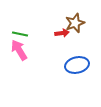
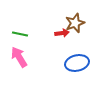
pink arrow: moved 7 px down
blue ellipse: moved 2 px up
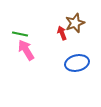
red arrow: rotated 104 degrees counterclockwise
pink arrow: moved 7 px right, 7 px up
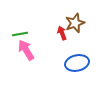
green line: rotated 21 degrees counterclockwise
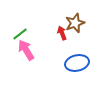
green line: rotated 28 degrees counterclockwise
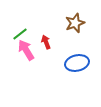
red arrow: moved 16 px left, 9 px down
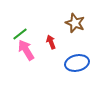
brown star: rotated 30 degrees counterclockwise
red arrow: moved 5 px right
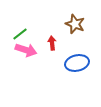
brown star: moved 1 px down
red arrow: moved 1 px right, 1 px down; rotated 16 degrees clockwise
pink arrow: rotated 140 degrees clockwise
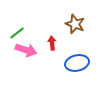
green line: moved 3 px left, 1 px up
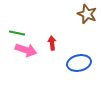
brown star: moved 12 px right, 10 px up
green line: rotated 49 degrees clockwise
blue ellipse: moved 2 px right
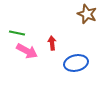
pink arrow: moved 1 px right, 1 px down; rotated 10 degrees clockwise
blue ellipse: moved 3 px left
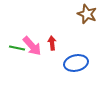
green line: moved 15 px down
pink arrow: moved 5 px right, 5 px up; rotated 20 degrees clockwise
